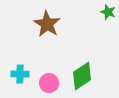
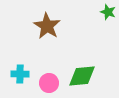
brown star: moved 2 px down
green diamond: rotated 28 degrees clockwise
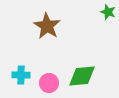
cyan cross: moved 1 px right, 1 px down
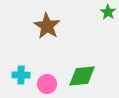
green star: rotated 14 degrees clockwise
pink circle: moved 2 px left, 1 px down
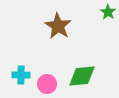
brown star: moved 11 px right
